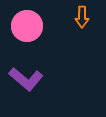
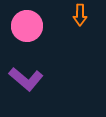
orange arrow: moved 2 px left, 2 px up
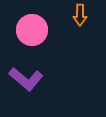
pink circle: moved 5 px right, 4 px down
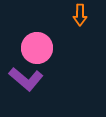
pink circle: moved 5 px right, 18 px down
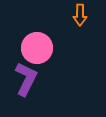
purple L-shape: rotated 104 degrees counterclockwise
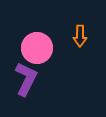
orange arrow: moved 21 px down
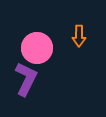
orange arrow: moved 1 px left
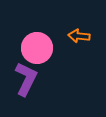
orange arrow: rotated 95 degrees clockwise
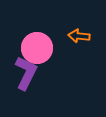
purple L-shape: moved 6 px up
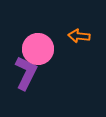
pink circle: moved 1 px right, 1 px down
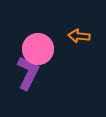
purple L-shape: moved 2 px right
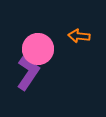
purple L-shape: rotated 8 degrees clockwise
